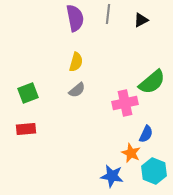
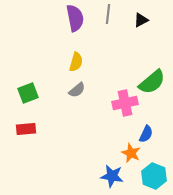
cyan hexagon: moved 5 px down
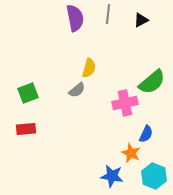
yellow semicircle: moved 13 px right, 6 px down
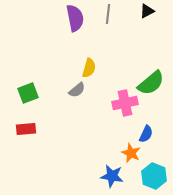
black triangle: moved 6 px right, 9 px up
green semicircle: moved 1 px left, 1 px down
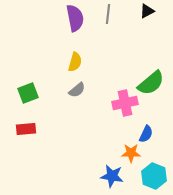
yellow semicircle: moved 14 px left, 6 px up
orange star: rotated 24 degrees counterclockwise
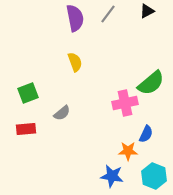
gray line: rotated 30 degrees clockwise
yellow semicircle: rotated 36 degrees counterclockwise
gray semicircle: moved 15 px left, 23 px down
orange star: moved 3 px left, 2 px up
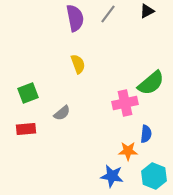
yellow semicircle: moved 3 px right, 2 px down
blue semicircle: rotated 18 degrees counterclockwise
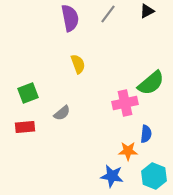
purple semicircle: moved 5 px left
red rectangle: moved 1 px left, 2 px up
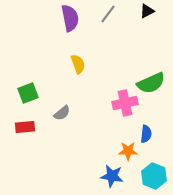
green semicircle: rotated 16 degrees clockwise
